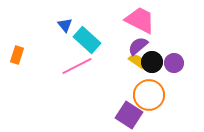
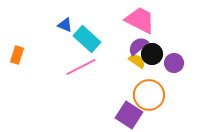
blue triangle: rotated 28 degrees counterclockwise
cyan rectangle: moved 1 px up
black circle: moved 8 px up
pink line: moved 4 px right, 1 px down
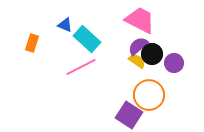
orange rectangle: moved 15 px right, 12 px up
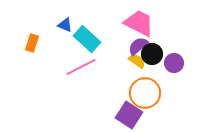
pink trapezoid: moved 1 px left, 3 px down
orange circle: moved 4 px left, 2 px up
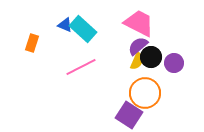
cyan rectangle: moved 4 px left, 10 px up
black circle: moved 1 px left, 3 px down
yellow semicircle: rotated 78 degrees clockwise
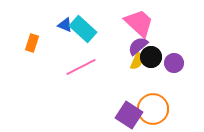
pink trapezoid: rotated 16 degrees clockwise
orange circle: moved 8 px right, 16 px down
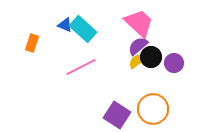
yellow semicircle: rotated 150 degrees counterclockwise
purple square: moved 12 px left
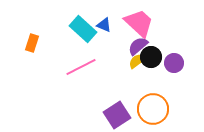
blue triangle: moved 39 px right
purple square: rotated 24 degrees clockwise
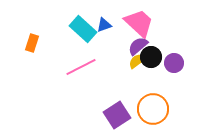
blue triangle: rotated 42 degrees counterclockwise
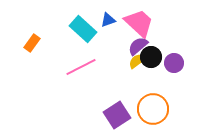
blue triangle: moved 4 px right, 5 px up
orange rectangle: rotated 18 degrees clockwise
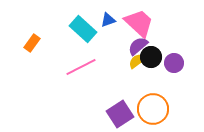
purple square: moved 3 px right, 1 px up
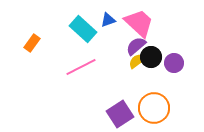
purple semicircle: moved 2 px left
orange circle: moved 1 px right, 1 px up
